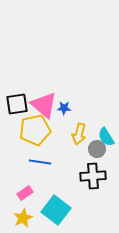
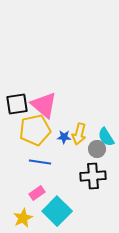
blue star: moved 29 px down
pink rectangle: moved 12 px right
cyan square: moved 1 px right, 1 px down; rotated 8 degrees clockwise
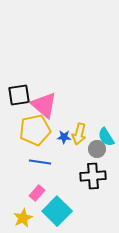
black square: moved 2 px right, 9 px up
pink rectangle: rotated 14 degrees counterclockwise
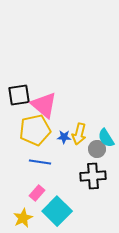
cyan semicircle: moved 1 px down
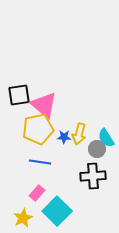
yellow pentagon: moved 3 px right, 1 px up
